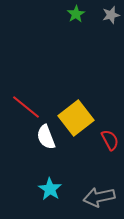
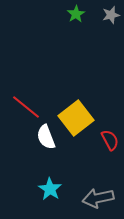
gray arrow: moved 1 px left, 1 px down
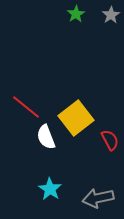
gray star: rotated 18 degrees counterclockwise
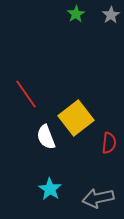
red line: moved 13 px up; rotated 16 degrees clockwise
red semicircle: moved 1 px left, 3 px down; rotated 35 degrees clockwise
